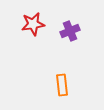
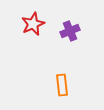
red star: rotated 15 degrees counterclockwise
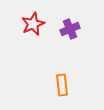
purple cross: moved 2 px up
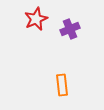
red star: moved 3 px right, 5 px up
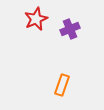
orange rectangle: rotated 25 degrees clockwise
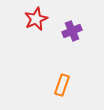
purple cross: moved 2 px right, 2 px down
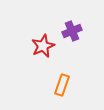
red star: moved 7 px right, 27 px down
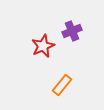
orange rectangle: rotated 20 degrees clockwise
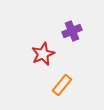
red star: moved 8 px down
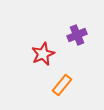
purple cross: moved 5 px right, 4 px down
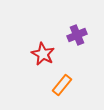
red star: rotated 20 degrees counterclockwise
